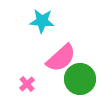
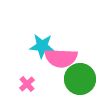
cyan star: moved 25 px down
pink semicircle: rotated 44 degrees clockwise
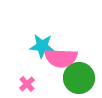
green circle: moved 1 px left, 1 px up
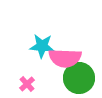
pink semicircle: moved 4 px right
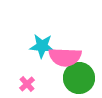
pink semicircle: moved 1 px up
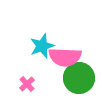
cyan star: rotated 25 degrees counterclockwise
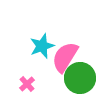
pink semicircle: rotated 120 degrees clockwise
green circle: moved 1 px right
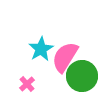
cyan star: moved 1 px left, 3 px down; rotated 10 degrees counterclockwise
green circle: moved 2 px right, 2 px up
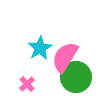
cyan star: moved 1 px left, 1 px up
green circle: moved 6 px left, 1 px down
